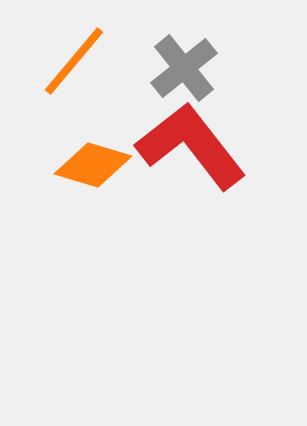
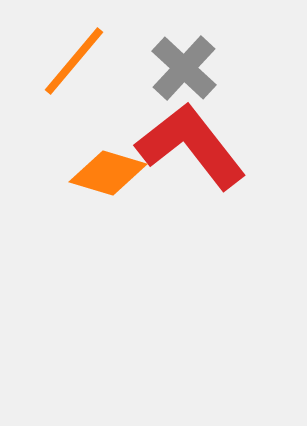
gray cross: rotated 8 degrees counterclockwise
orange diamond: moved 15 px right, 8 px down
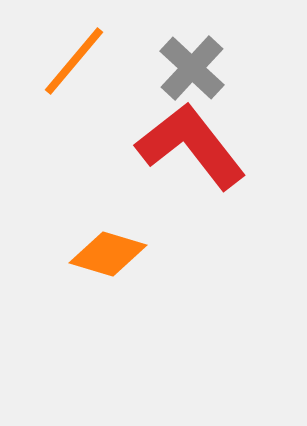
gray cross: moved 8 px right
orange diamond: moved 81 px down
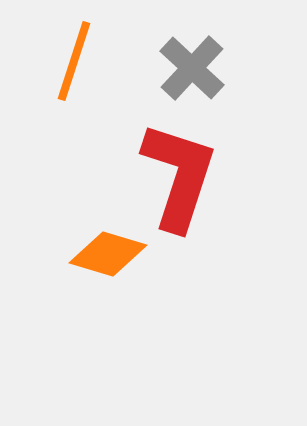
orange line: rotated 22 degrees counterclockwise
red L-shape: moved 12 px left, 30 px down; rotated 56 degrees clockwise
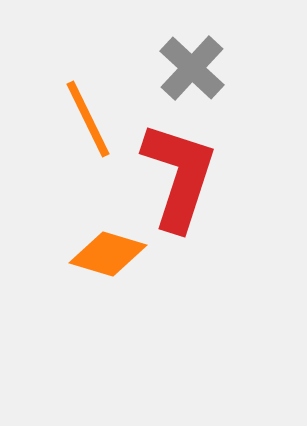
orange line: moved 14 px right, 58 px down; rotated 44 degrees counterclockwise
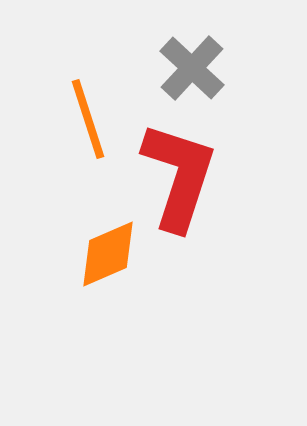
orange line: rotated 8 degrees clockwise
orange diamond: rotated 40 degrees counterclockwise
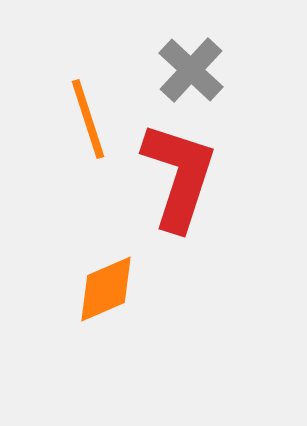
gray cross: moved 1 px left, 2 px down
orange diamond: moved 2 px left, 35 px down
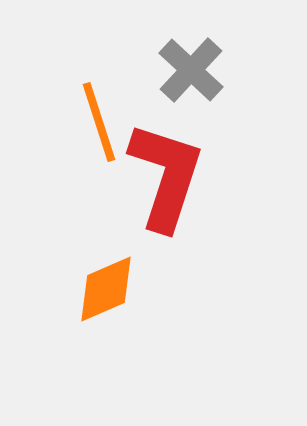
orange line: moved 11 px right, 3 px down
red L-shape: moved 13 px left
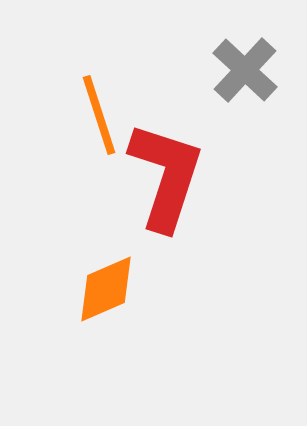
gray cross: moved 54 px right
orange line: moved 7 px up
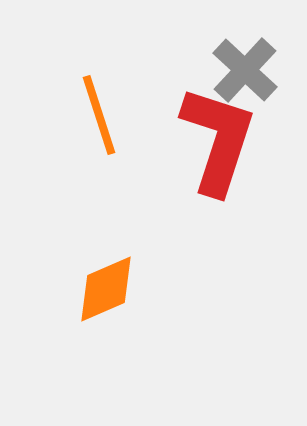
red L-shape: moved 52 px right, 36 px up
